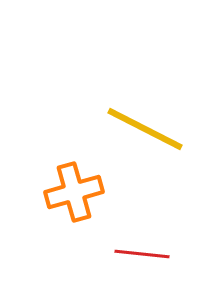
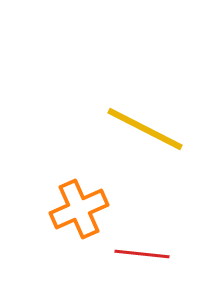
orange cross: moved 5 px right, 17 px down; rotated 8 degrees counterclockwise
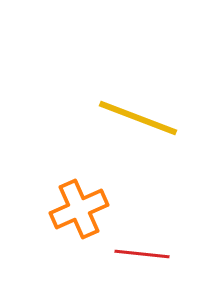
yellow line: moved 7 px left, 11 px up; rotated 6 degrees counterclockwise
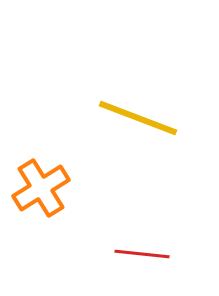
orange cross: moved 38 px left, 21 px up; rotated 8 degrees counterclockwise
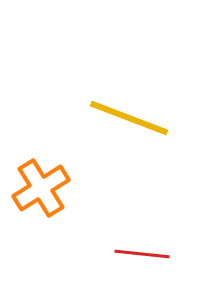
yellow line: moved 9 px left
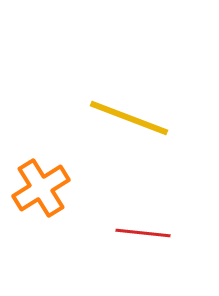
red line: moved 1 px right, 21 px up
